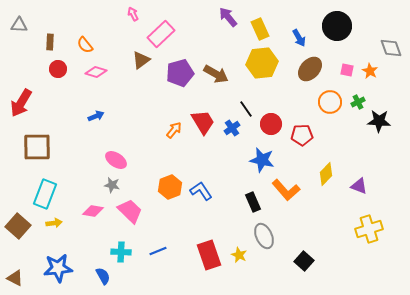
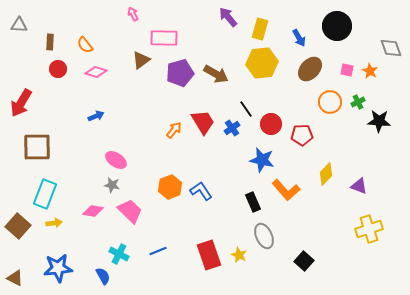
yellow rectangle at (260, 29): rotated 40 degrees clockwise
pink rectangle at (161, 34): moved 3 px right, 4 px down; rotated 44 degrees clockwise
cyan cross at (121, 252): moved 2 px left, 2 px down; rotated 24 degrees clockwise
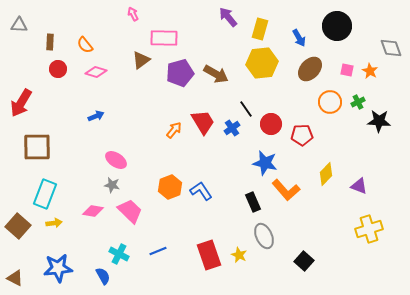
blue star at (262, 160): moved 3 px right, 3 px down
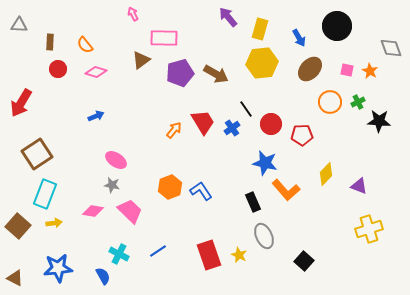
brown square at (37, 147): moved 7 px down; rotated 32 degrees counterclockwise
blue line at (158, 251): rotated 12 degrees counterclockwise
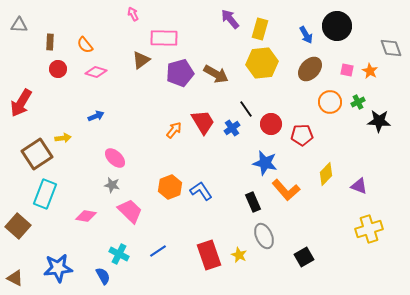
purple arrow at (228, 17): moved 2 px right, 2 px down
blue arrow at (299, 38): moved 7 px right, 3 px up
pink ellipse at (116, 160): moved 1 px left, 2 px up; rotated 10 degrees clockwise
pink diamond at (93, 211): moved 7 px left, 5 px down
yellow arrow at (54, 223): moved 9 px right, 85 px up
black square at (304, 261): moved 4 px up; rotated 18 degrees clockwise
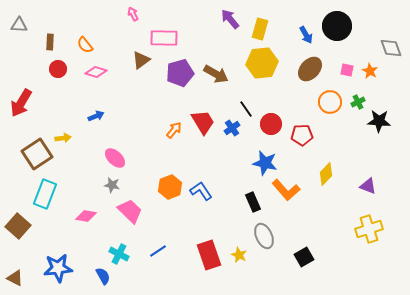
purple triangle at (359, 186): moved 9 px right
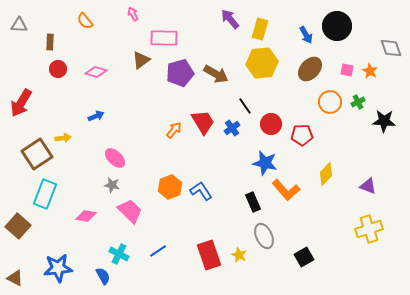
orange semicircle at (85, 45): moved 24 px up
black line at (246, 109): moved 1 px left, 3 px up
black star at (379, 121): moved 5 px right
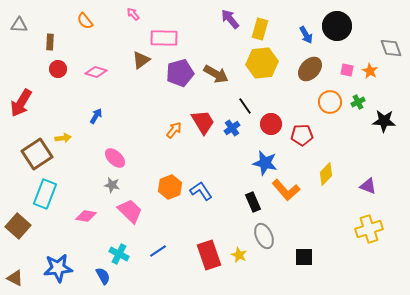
pink arrow at (133, 14): rotated 16 degrees counterclockwise
blue arrow at (96, 116): rotated 35 degrees counterclockwise
black square at (304, 257): rotated 30 degrees clockwise
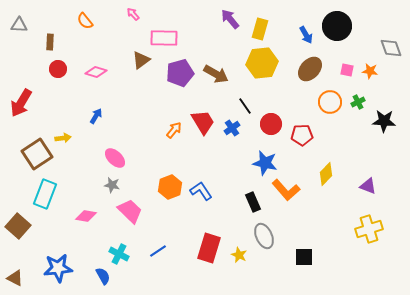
orange star at (370, 71): rotated 21 degrees counterclockwise
red rectangle at (209, 255): moved 7 px up; rotated 36 degrees clockwise
